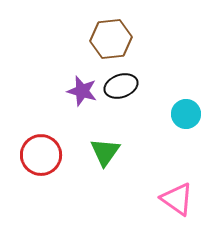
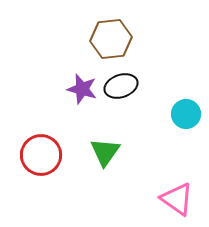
purple star: moved 2 px up
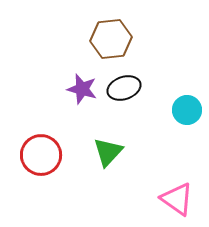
black ellipse: moved 3 px right, 2 px down
cyan circle: moved 1 px right, 4 px up
green triangle: moved 3 px right; rotated 8 degrees clockwise
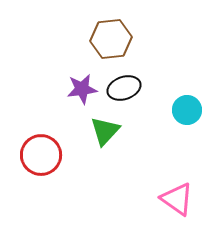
purple star: rotated 24 degrees counterclockwise
green triangle: moved 3 px left, 21 px up
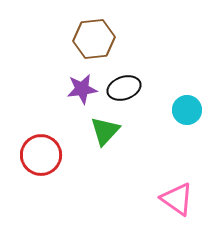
brown hexagon: moved 17 px left
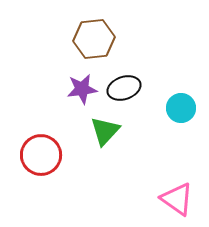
cyan circle: moved 6 px left, 2 px up
